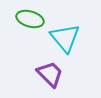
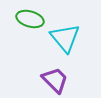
purple trapezoid: moved 5 px right, 6 px down
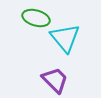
green ellipse: moved 6 px right, 1 px up
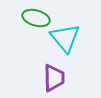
purple trapezoid: moved 1 px left, 2 px up; rotated 44 degrees clockwise
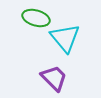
purple trapezoid: rotated 44 degrees counterclockwise
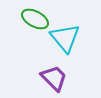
green ellipse: moved 1 px left, 1 px down; rotated 12 degrees clockwise
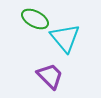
purple trapezoid: moved 4 px left, 2 px up
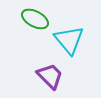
cyan triangle: moved 4 px right, 2 px down
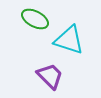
cyan triangle: rotated 32 degrees counterclockwise
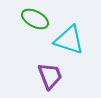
purple trapezoid: rotated 24 degrees clockwise
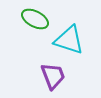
purple trapezoid: moved 3 px right
